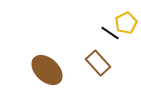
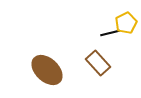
black line: rotated 48 degrees counterclockwise
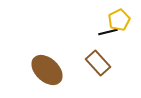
yellow pentagon: moved 7 px left, 3 px up
black line: moved 2 px left, 1 px up
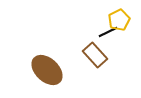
black line: rotated 12 degrees counterclockwise
brown rectangle: moved 3 px left, 8 px up
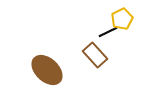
yellow pentagon: moved 3 px right, 1 px up
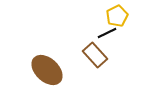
yellow pentagon: moved 5 px left, 3 px up
black line: moved 1 px left, 1 px down
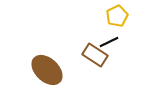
black line: moved 2 px right, 9 px down
brown rectangle: rotated 15 degrees counterclockwise
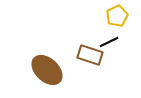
brown rectangle: moved 5 px left; rotated 15 degrees counterclockwise
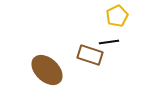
black line: rotated 18 degrees clockwise
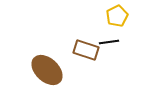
brown rectangle: moved 4 px left, 5 px up
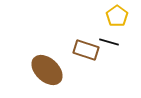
yellow pentagon: rotated 10 degrees counterclockwise
black line: rotated 24 degrees clockwise
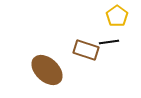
black line: rotated 24 degrees counterclockwise
